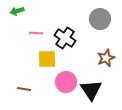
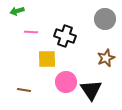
gray circle: moved 5 px right
pink line: moved 5 px left, 1 px up
black cross: moved 2 px up; rotated 15 degrees counterclockwise
brown line: moved 1 px down
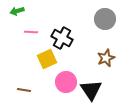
black cross: moved 3 px left, 2 px down; rotated 10 degrees clockwise
yellow square: rotated 24 degrees counterclockwise
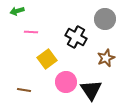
black cross: moved 14 px right, 1 px up
yellow square: rotated 12 degrees counterclockwise
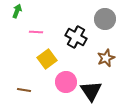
green arrow: rotated 128 degrees clockwise
pink line: moved 5 px right
black triangle: moved 1 px down
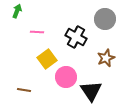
pink line: moved 1 px right
pink circle: moved 5 px up
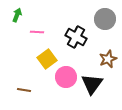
green arrow: moved 4 px down
brown star: moved 2 px right, 1 px down
black triangle: moved 1 px right, 7 px up; rotated 10 degrees clockwise
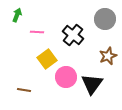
black cross: moved 3 px left, 2 px up; rotated 10 degrees clockwise
brown star: moved 3 px up
